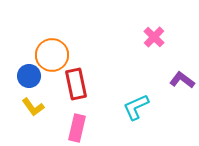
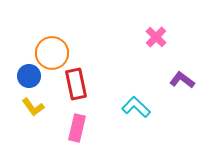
pink cross: moved 2 px right
orange circle: moved 2 px up
cyan L-shape: rotated 68 degrees clockwise
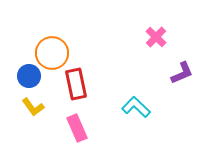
purple L-shape: moved 7 px up; rotated 120 degrees clockwise
pink rectangle: rotated 36 degrees counterclockwise
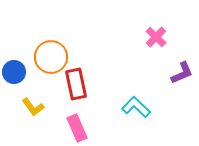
orange circle: moved 1 px left, 4 px down
blue circle: moved 15 px left, 4 px up
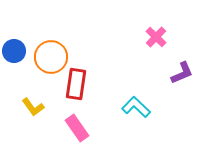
blue circle: moved 21 px up
red rectangle: rotated 20 degrees clockwise
pink rectangle: rotated 12 degrees counterclockwise
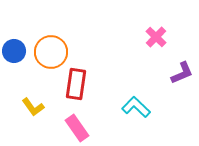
orange circle: moved 5 px up
